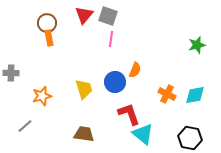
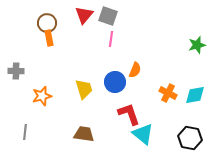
gray cross: moved 5 px right, 2 px up
orange cross: moved 1 px right, 1 px up
gray line: moved 6 px down; rotated 42 degrees counterclockwise
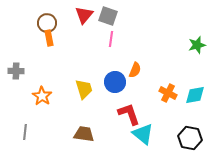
orange star: rotated 24 degrees counterclockwise
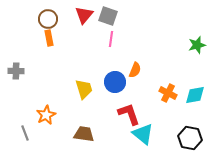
brown circle: moved 1 px right, 4 px up
orange star: moved 4 px right, 19 px down; rotated 12 degrees clockwise
gray line: moved 1 px down; rotated 28 degrees counterclockwise
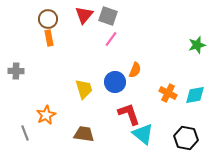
pink line: rotated 28 degrees clockwise
black hexagon: moved 4 px left
